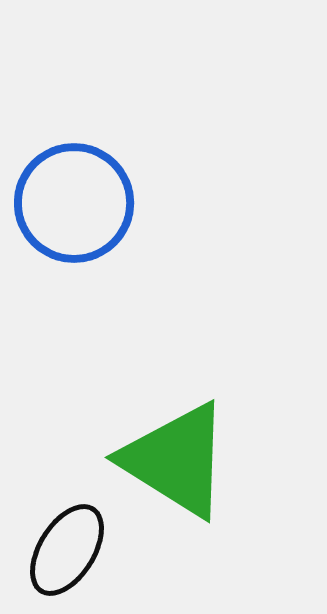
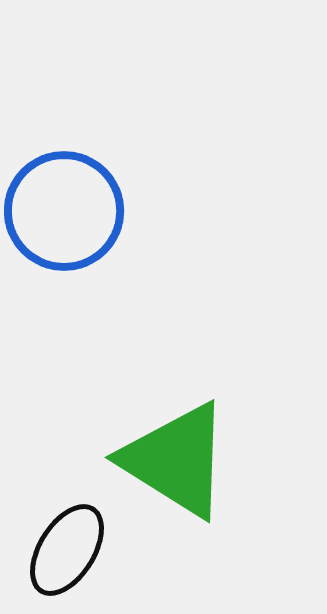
blue circle: moved 10 px left, 8 px down
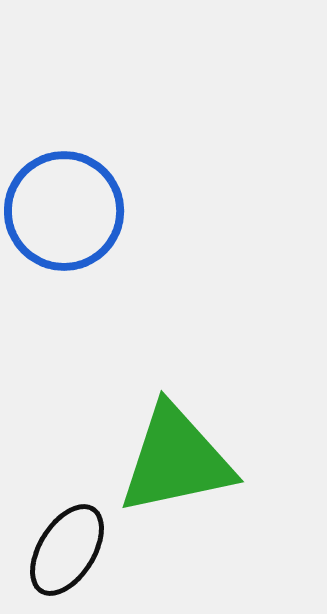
green triangle: rotated 44 degrees counterclockwise
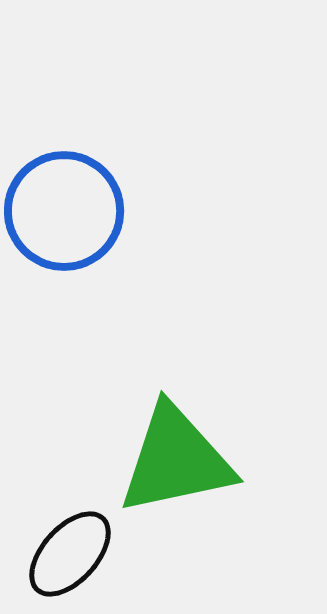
black ellipse: moved 3 px right, 4 px down; rotated 10 degrees clockwise
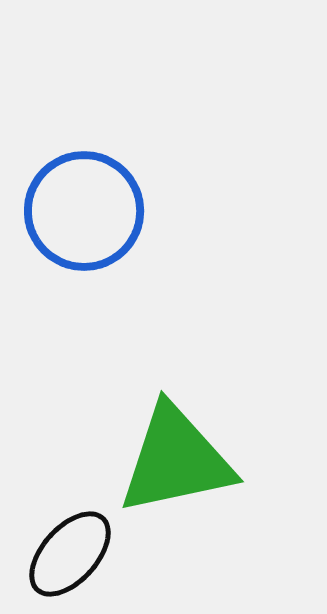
blue circle: moved 20 px right
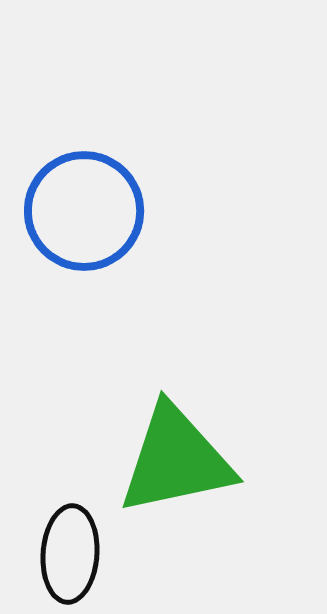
black ellipse: rotated 38 degrees counterclockwise
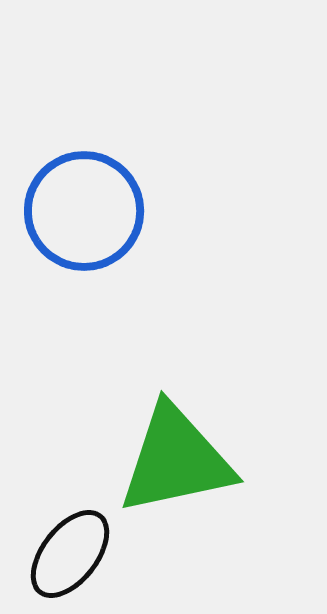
black ellipse: rotated 34 degrees clockwise
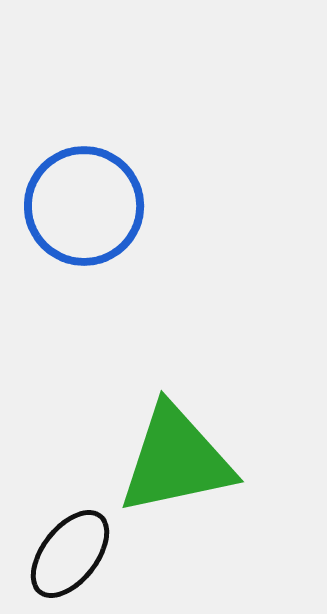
blue circle: moved 5 px up
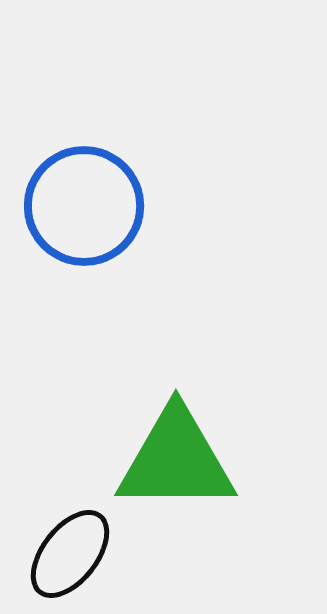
green triangle: rotated 12 degrees clockwise
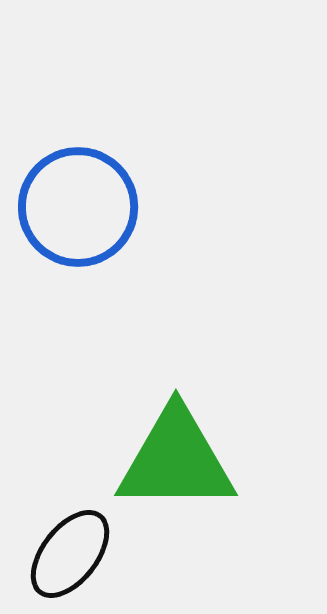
blue circle: moved 6 px left, 1 px down
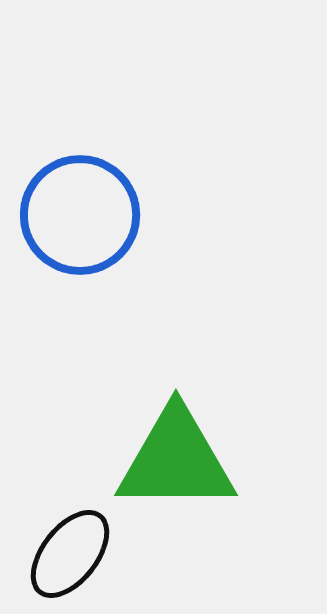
blue circle: moved 2 px right, 8 px down
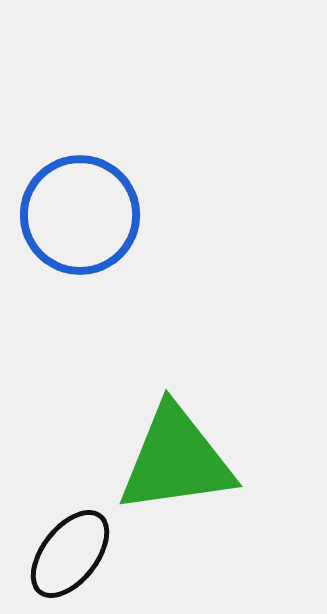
green triangle: rotated 8 degrees counterclockwise
